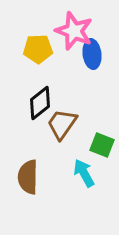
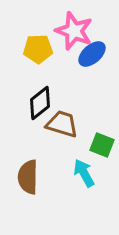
blue ellipse: rotated 56 degrees clockwise
brown trapezoid: rotated 72 degrees clockwise
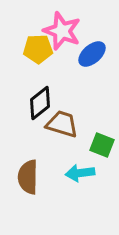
pink star: moved 12 px left
cyan arrow: moved 4 px left; rotated 68 degrees counterclockwise
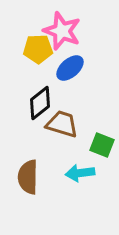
blue ellipse: moved 22 px left, 14 px down
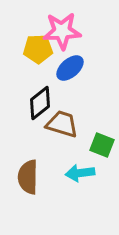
pink star: rotated 24 degrees counterclockwise
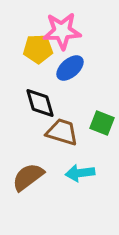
black diamond: rotated 68 degrees counterclockwise
brown trapezoid: moved 8 px down
green square: moved 22 px up
brown semicircle: rotated 52 degrees clockwise
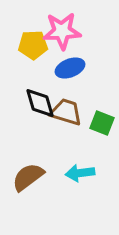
yellow pentagon: moved 5 px left, 4 px up
blue ellipse: rotated 20 degrees clockwise
brown trapezoid: moved 4 px right, 20 px up
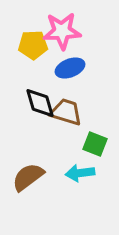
green square: moved 7 px left, 21 px down
